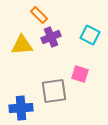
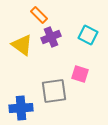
cyan square: moved 2 px left
yellow triangle: rotated 40 degrees clockwise
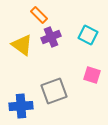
pink square: moved 12 px right, 1 px down
gray square: rotated 12 degrees counterclockwise
blue cross: moved 2 px up
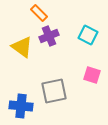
orange rectangle: moved 2 px up
purple cross: moved 2 px left, 1 px up
yellow triangle: moved 2 px down
gray square: rotated 8 degrees clockwise
blue cross: rotated 10 degrees clockwise
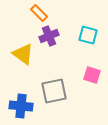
cyan square: rotated 12 degrees counterclockwise
yellow triangle: moved 1 px right, 7 px down
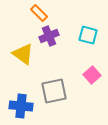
pink square: rotated 30 degrees clockwise
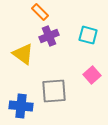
orange rectangle: moved 1 px right, 1 px up
gray square: rotated 8 degrees clockwise
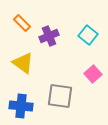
orange rectangle: moved 18 px left, 11 px down
cyan square: rotated 24 degrees clockwise
yellow triangle: moved 9 px down
pink square: moved 1 px right, 1 px up
gray square: moved 6 px right, 5 px down; rotated 12 degrees clockwise
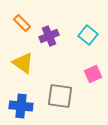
pink square: rotated 18 degrees clockwise
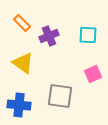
cyan square: rotated 36 degrees counterclockwise
blue cross: moved 2 px left, 1 px up
